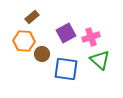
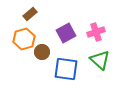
brown rectangle: moved 2 px left, 3 px up
pink cross: moved 5 px right, 5 px up
orange hexagon: moved 2 px up; rotated 20 degrees counterclockwise
brown circle: moved 2 px up
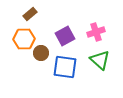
purple square: moved 1 px left, 3 px down
orange hexagon: rotated 15 degrees clockwise
brown circle: moved 1 px left, 1 px down
blue square: moved 1 px left, 2 px up
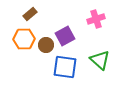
pink cross: moved 13 px up
brown circle: moved 5 px right, 8 px up
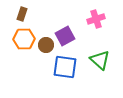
brown rectangle: moved 8 px left; rotated 32 degrees counterclockwise
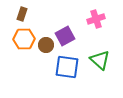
blue square: moved 2 px right
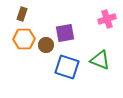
pink cross: moved 11 px right
purple square: moved 3 px up; rotated 18 degrees clockwise
green triangle: rotated 20 degrees counterclockwise
blue square: rotated 10 degrees clockwise
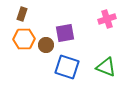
green triangle: moved 6 px right, 7 px down
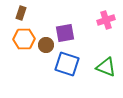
brown rectangle: moved 1 px left, 1 px up
pink cross: moved 1 px left, 1 px down
blue square: moved 3 px up
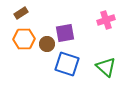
brown rectangle: rotated 40 degrees clockwise
brown circle: moved 1 px right, 1 px up
green triangle: rotated 20 degrees clockwise
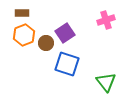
brown rectangle: moved 1 px right; rotated 32 degrees clockwise
purple square: rotated 24 degrees counterclockwise
orange hexagon: moved 4 px up; rotated 20 degrees counterclockwise
brown circle: moved 1 px left, 1 px up
green triangle: moved 15 px down; rotated 10 degrees clockwise
